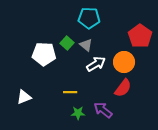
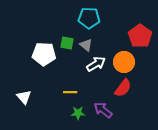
green square: rotated 32 degrees counterclockwise
white triangle: rotated 49 degrees counterclockwise
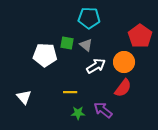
white pentagon: moved 1 px right, 1 px down
white arrow: moved 2 px down
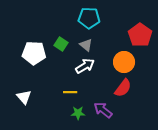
red pentagon: moved 1 px up
green square: moved 6 px left, 1 px down; rotated 24 degrees clockwise
white pentagon: moved 11 px left, 2 px up
white arrow: moved 11 px left
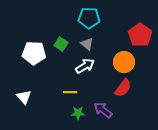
gray triangle: moved 1 px right, 1 px up
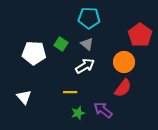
green star: rotated 16 degrees counterclockwise
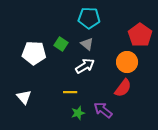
orange circle: moved 3 px right
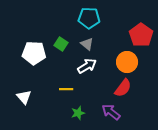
red pentagon: moved 1 px right
white arrow: moved 2 px right
yellow line: moved 4 px left, 3 px up
purple arrow: moved 8 px right, 2 px down
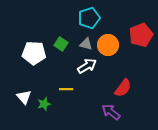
cyan pentagon: rotated 20 degrees counterclockwise
red pentagon: rotated 15 degrees clockwise
gray triangle: moved 1 px left; rotated 24 degrees counterclockwise
orange circle: moved 19 px left, 17 px up
green star: moved 34 px left, 9 px up
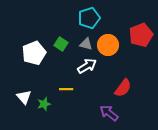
white pentagon: rotated 25 degrees counterclockwise
purple arrow: moved 2 px left, 1 px down
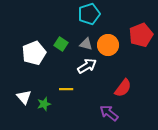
cyan pentagon: moved 4 px up
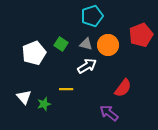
cyan pentagon: moved 3 px right, 2 px down
